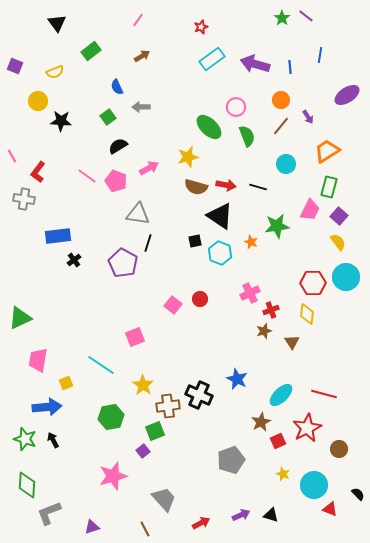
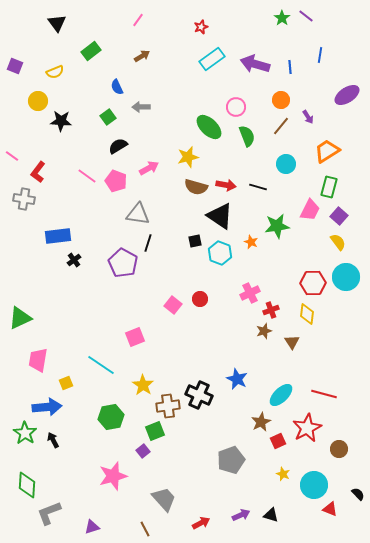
pink line at (12, 156): rotated 24 degrees counterclockwise
green star at (25, 439): moved 6 px up; rotated 15 degrees clockwise
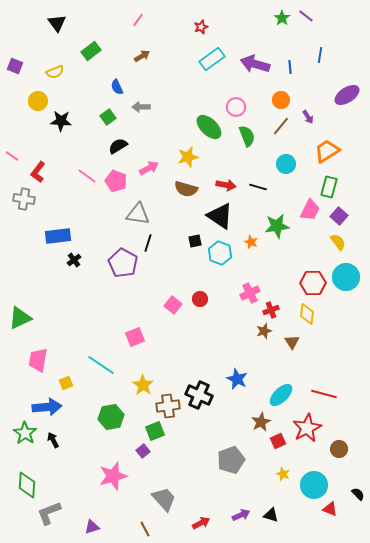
brown semicircle at (196, 187): moved 10 px left, 2 px down
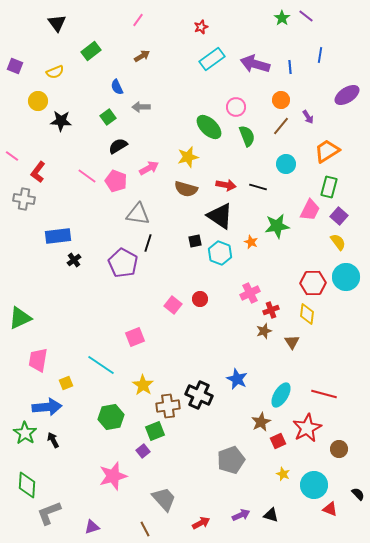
cyan ellipse at (281, 395): rotated 15 degrees counterclockwise
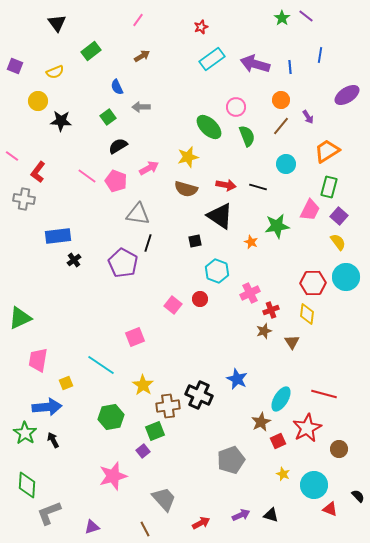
cyan hexagon at (220, 253): moved 3 px left, 18 px down
cyan ellipse at (281, 395): moved 4 px down
black semicircle at (358, 494): moved 2 px down
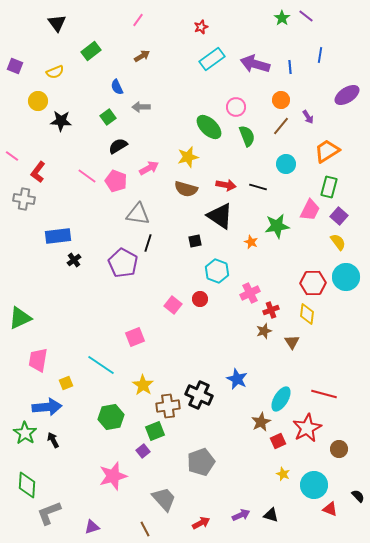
gray pentagon at (231, 460): moved 30 px left, 2 px down
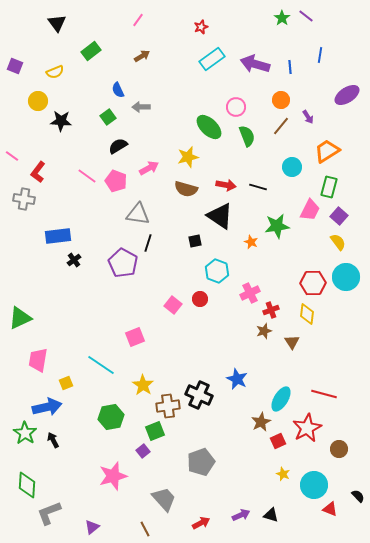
blue semicircle at (117, 87): moved 1 px right, 3 px down
cyan circle at (286, 164): moved 6 px right, 3 px down
blue arrow at (47, 407): rotated 8 degrees counterclockwise
purple triangle at (92, 527): rotated 21 degrees counterclockwise
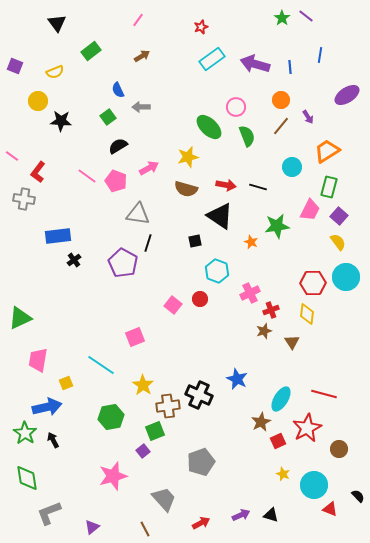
green diamond at (27, 485): moved 7 px up; rotated 12 degrees counterclockwise
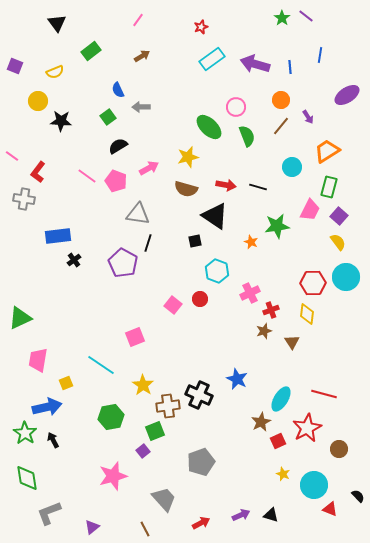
black triangle at (220, 216): moved 5 px left
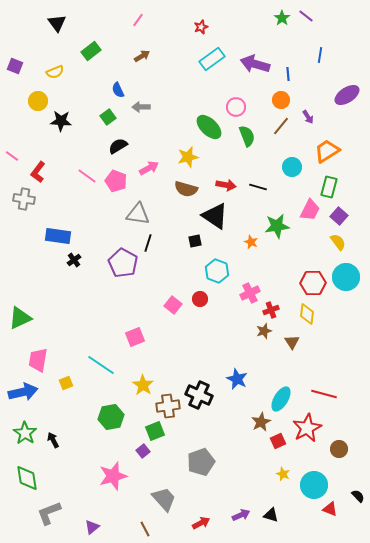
blue line at (290, 67): moved 2 px left, 7 px down
blue rectangle at (58, 236): rotated 15 degrees clockwise
blue arrow at (47, 407): moved 24 px left, 15 px up
